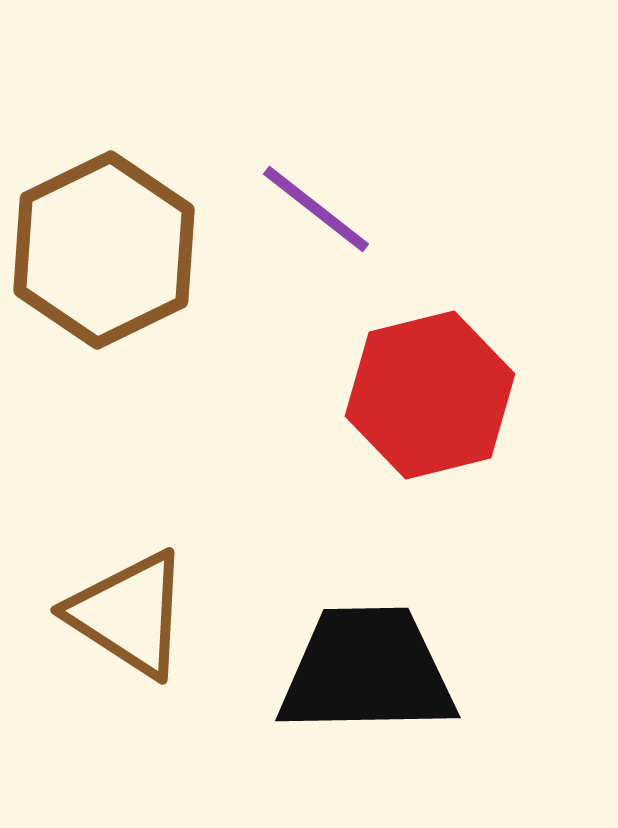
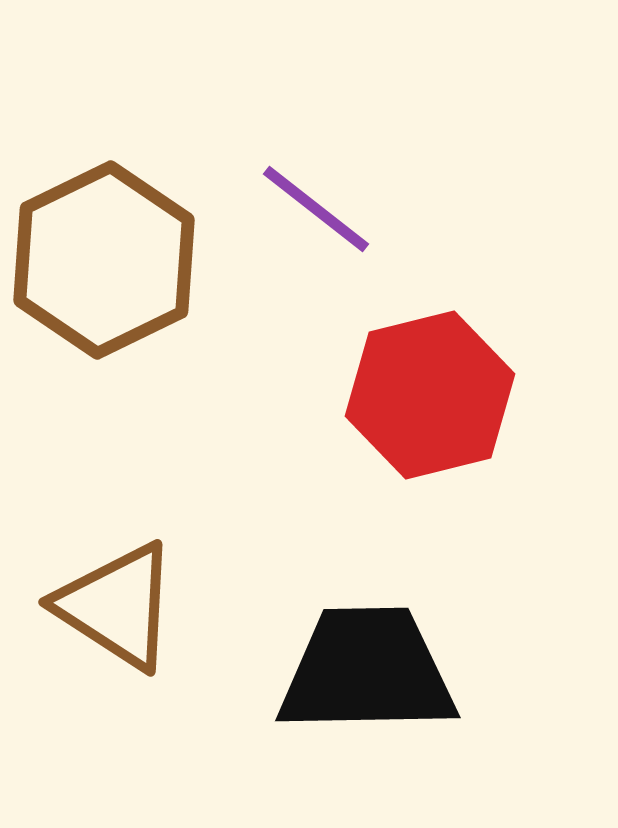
brown hexagon: moved 10 px down
brown triangle: moved 12 px left, 8 px up
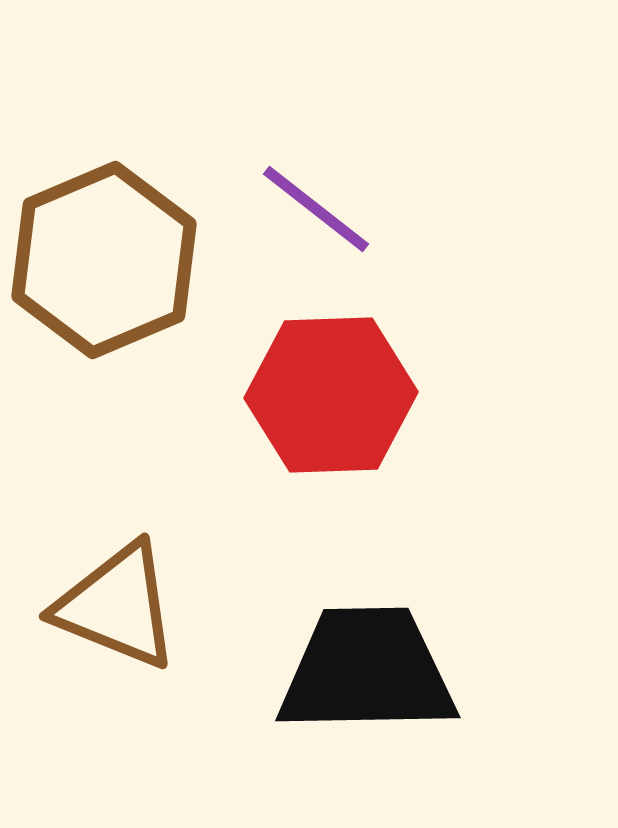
brown hexagon: rotated 3 degrees clockwise
red hexagon: moved 99 px left; rotated 12 degrees clockwise
brown triangle: rotated 11 degrees counterclockwise
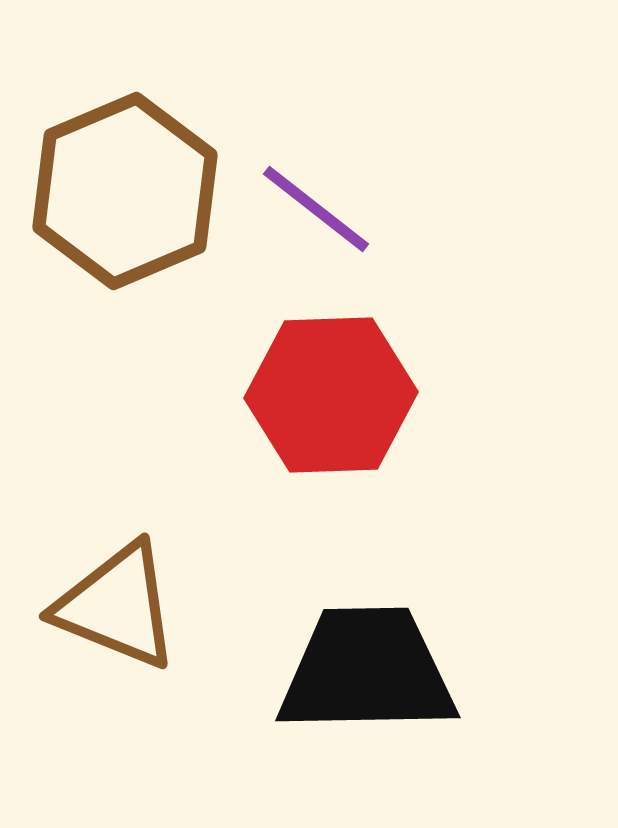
brown hexagon: moved 21 px right, 69 px up
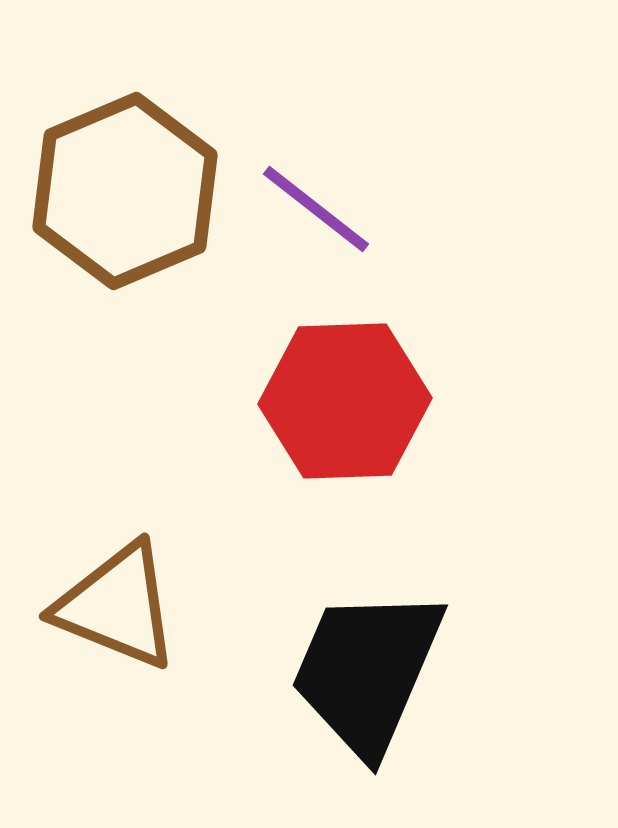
red hexagon: moved 14 px right, 6 px down
black trapezoid: rotated 66 degrees counterclockwise
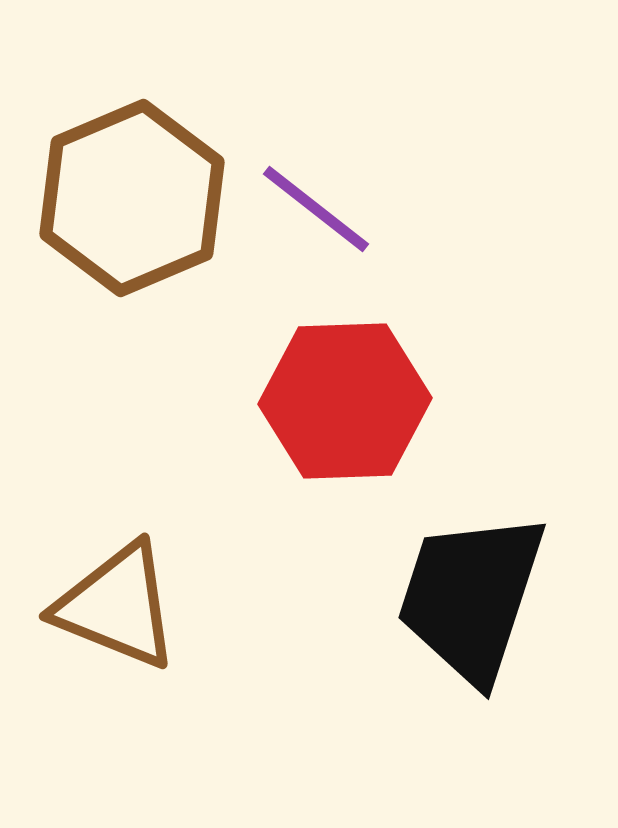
brown hexagon: moved 7 px right, 7 px down
black trapezoid: moved 104 px right, 74 px up; rotated 5 degrees counterclockwise
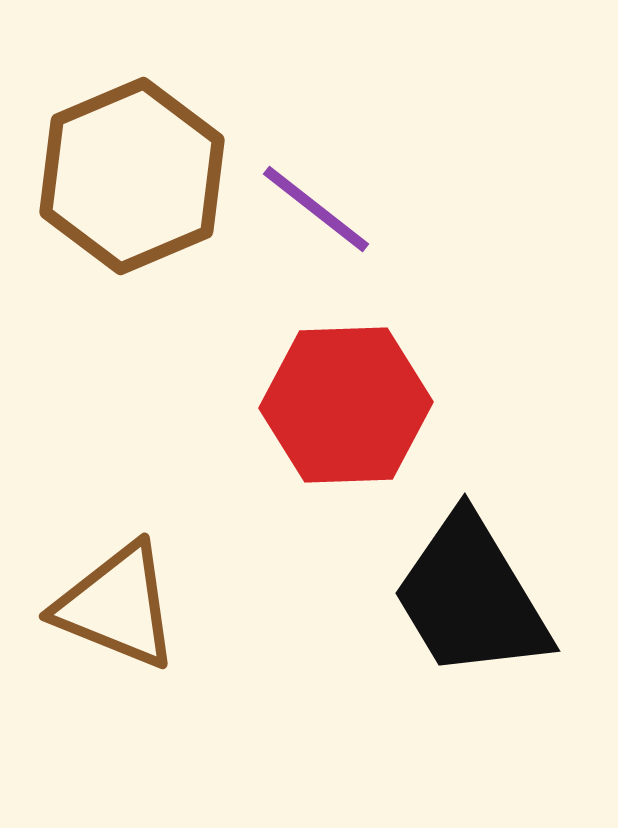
brown hexagon: moved 22 px up
red hexagon: moved 1 px right, 4 px down
black trapezoid: rotated 49 degrees counterclockwise
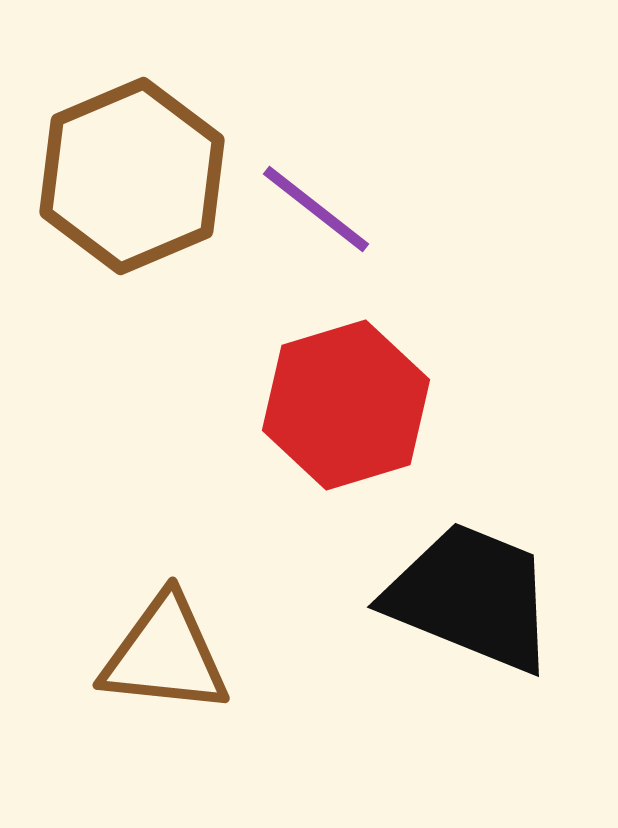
red hexagon: rotated 15 degrees counterclockwise
black trapezoid: rotated 143 degrees clockwise
brown triangle: moved 48 px right, 49 px down; rotated 16 degrees counterclockwise
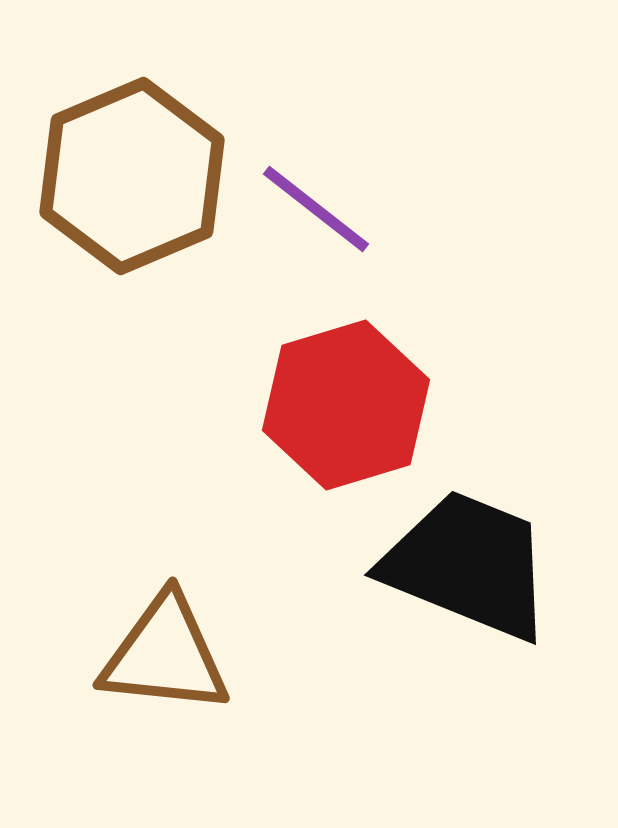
black trapezoid: moved 3 px left, 32 px up
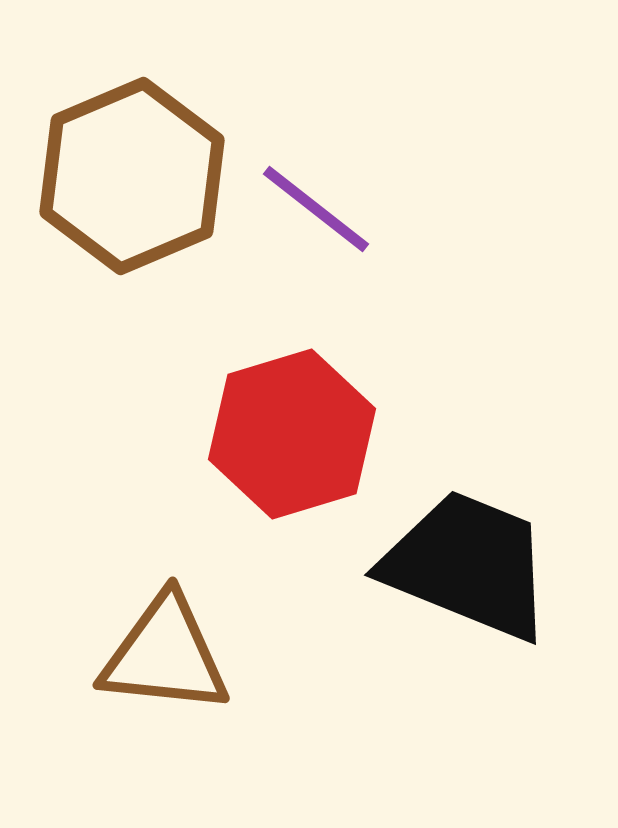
red hexagon: moved 54 px left, 29 px down
